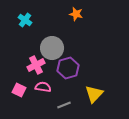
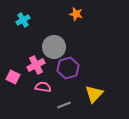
cyan cross: moved 2 px left; rotated 24 degrees clockwise
gray circle: moved 2 px right, 1 px up
pink square: moved 6 px left, 13 px up
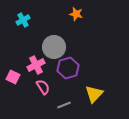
pink semicircle: rotated 49 degrees clockwise
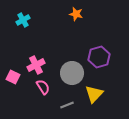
gray circle: moved 18 px right, 26 px down
purple hexagon: moved 31 px right, 11 px up
gray line: moved 3 px right
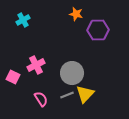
purple hexagon: moved 1 px left, 27 px up; rotated 15 degrees clockwise
pink semicircle: moved 2 px left, 12 px down
yellow triangle: moved 9 px left
gray line: moved 10 px up
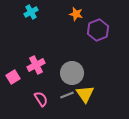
cyan cross: moved 8 px right, 8 px up
purple hexagon: rotated 20 degrees counterclockwise
pink square: rotated 32 degrees clockwise
yellow triangle: rotated 18 degrees counterclockwise
